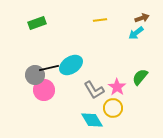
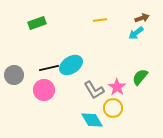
gray circle: moved 21 px left
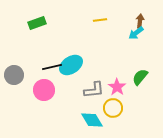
brown arrow: moved 2 px left, 3 px down; rotated 64 degrees counterclockwise
black line: moved 3 px right, 1 px up
gray L-shape: rotated 65 degrees counterclockwise
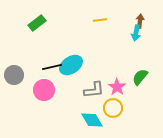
green rectangle: rotated 18 degrees counterclockwise
cyan arrow: rotated 42 degrees counterclockwise
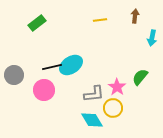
brown arrow: moved 5 px left, 5 px up
cyan arrow: moved 16 px right, 5 px down
gray L-shape: moved 4 px down
